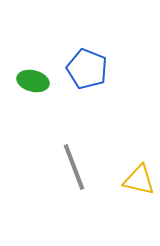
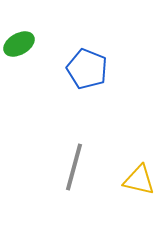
green ellipse: moved 14 px left, 37 px up; rotated 44 degrees counterclockwise
gray line: rotated 36 degrees clockwise
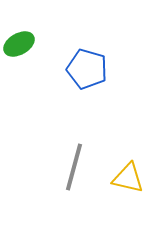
blue pentagon: rotated 6 degrees counterclockwise
yellow triangle: moved 11 px left, 2 px up
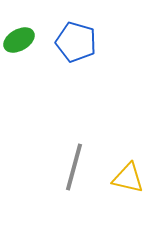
green ellipse: moved 4 px up
blue pentagon: moved 11 px left, 27 px up
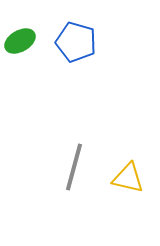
green ellipse: moved 1 px right, 1 px down
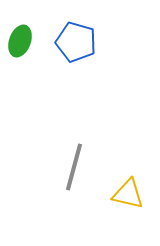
green ellipse: rotated 40 degrees counterclockwise
yellow triangle: moved 16 px down
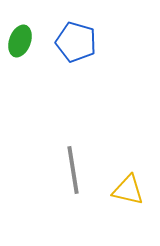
gray line: moved 1 px left, 3 px down; rotated 24 degrees counterclockwise
yellow triangle: moved 4 px up
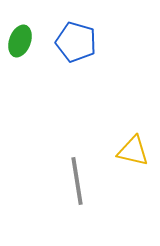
gray line: moved 4 px right, 11 px down
yellow triangle: moved 5 px right, 39 px up
